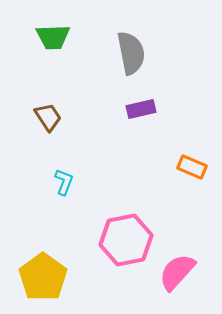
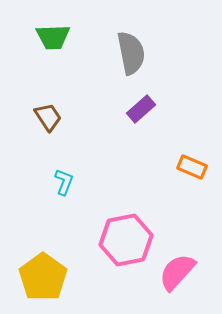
purple rectangle: rotated 28 degrees counterclockwise
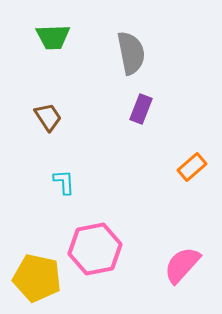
purple rectangle: rotated 28 degrees counterclockwise
orange rectangle: rotated 64 degrees counterclockwise
cyan L-shape: rotated 24 degrees counterclockwise
pink hexagon: moved 31 px left, 9 px down
pink semicircle: moved 5 px right, 7 px up
yellow pentagon: moved 6 px left, 1 px down; rotated 24 degrees counterclockwise
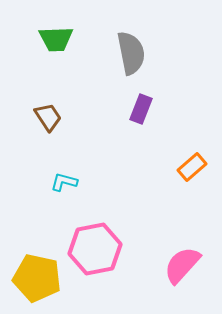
green trapezoid: moved 3 px right, 2 px down
cyan L-shape: rotated 72 degrees counterclockwise
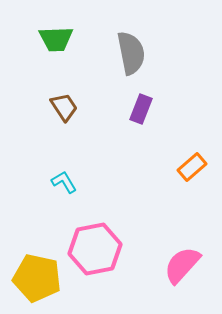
brown trapezoid: moved 16 px right, 10 px up
cyan L-shape: rotated 44 degrees clockwise
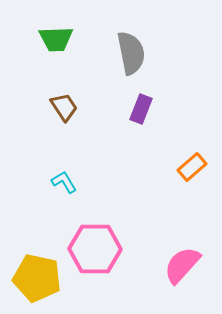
pink hexagon: rotated 12 degrees clockwise
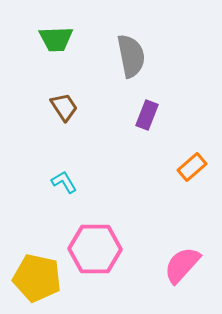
gray semicircle: moved 3 px down
purple rectangle: moved 6 px right, 6 px down
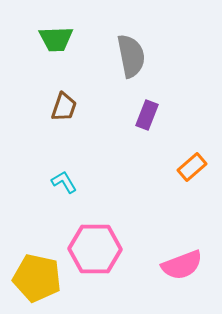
brown trapezoid: rotated 52 degrees clockwise
pink semicircle: rotated 153 degrees counterclockwise
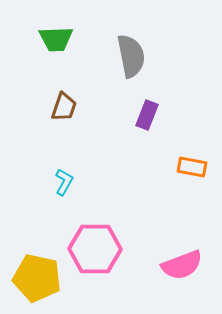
orange rectangle: rotated 52 degrees clockwise
cyan L-shape: rotated 60 degrees clockwise
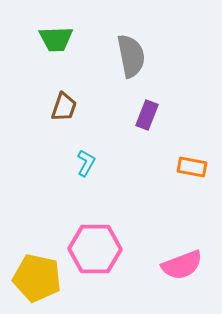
cyan L-shape: moved 22 px right, 19 px up
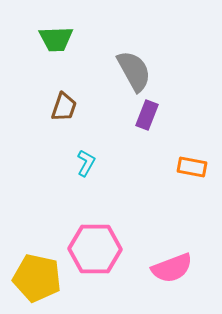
gray semicircle: moved 3 px right, 15 px down; rotated 18 degrees counterclockwise
pink semicircle: moved 10 px left, 3 px down
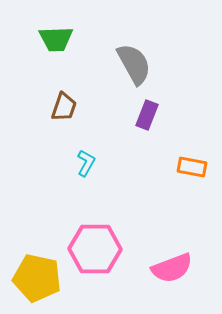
gray semicircle: moved 7 px up
